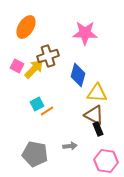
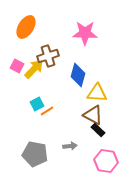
brown triangle: moved 1 px left
black rectangle: moved 1 px down; rotated 24 degrees counterclockwise
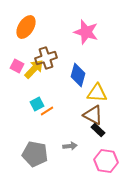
pink star: moved 1 px right, 1 px up; rotated 15 degrees clockwise
brown cross: moved 2 px left, 2 px down
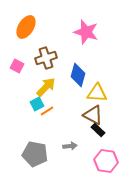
yellow arrow: moved 12 px right, 18 px down
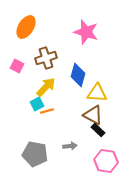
orange line: rotated 16 degrees clockwise
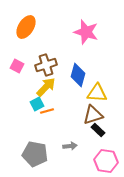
brown cross: moved 7 px down
brown triangle: rotated 45 degrees counterclockwise
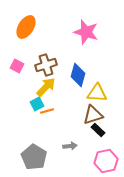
gray pentagon: moved 1 px left, 3 px down; rotated 20 degrees clockwise
pink hexagon: rotated 20 degrees counterclockwise
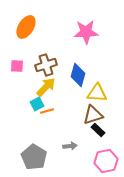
pink star: rotated 20 degrees counterclockwise
pink square: rotated 24 degrees counterclockwise
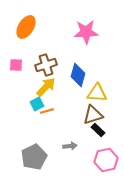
pink square: moved 1 px left, 1 px up
gray pentagon: rotated 15 degrees clockwise
pink hexagon: moved 1 px up
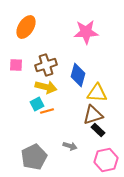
yellow arrow: rotated 60 degrees clockwise
gray arrow: rotated 24 degrees clockwise
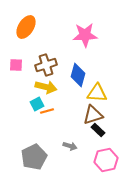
pink star: moved 1 px left, 3 px down
